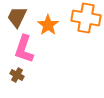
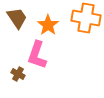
brown trapezoid: moved 1 px down; rotated 120 degrees clockwise
pink L-shape: moved 13 px right, 6 px down
brown cross: moved 1 px right, 1 px up
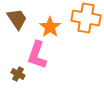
brown trapezoid: moved 1 px down
orange star: moved 2 px right, 2 px down
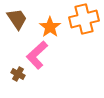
orange cross: moved 2 px left, 1 px down; rotated 24 degrees counterclockwise
pink L-shape: rotated 28 degrees clockwise
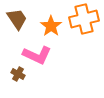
orange star: moved 1 px right, 1 px up
pink L-shape: rotated 112 degrees counterclockwise
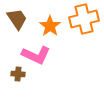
orange star: moved 1 px left
pink L-shape: moved 1 px left
brown cross: rotated 24 degrees counterclockwise
